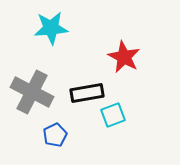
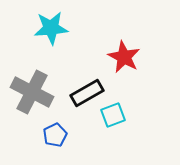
black rectangle: rotated 20 degrees counterclockwise
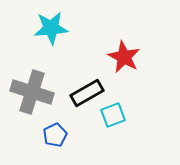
gray cross: rotated 9 degrees counterclockwise
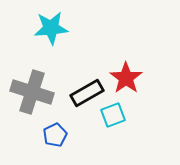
red star: moved 2 px right, 21 px down; rotated 8 degrees clockwise
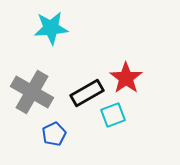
gray cross: rotated 12 degrees clockwise
blue pentagon: moved 1 px left, 1 px up
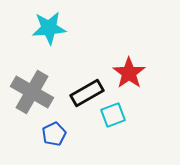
cyan star: moved 2 px left
red star: moved 3 px right, 5 px up
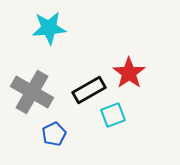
black rectangle: moved 2 px right, 3 px up
